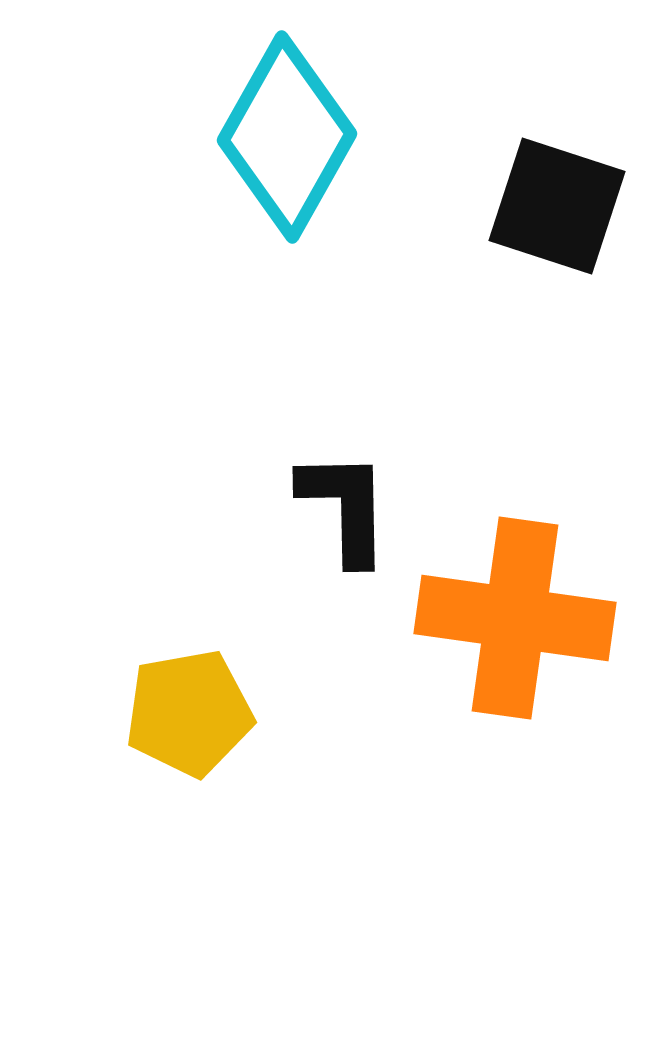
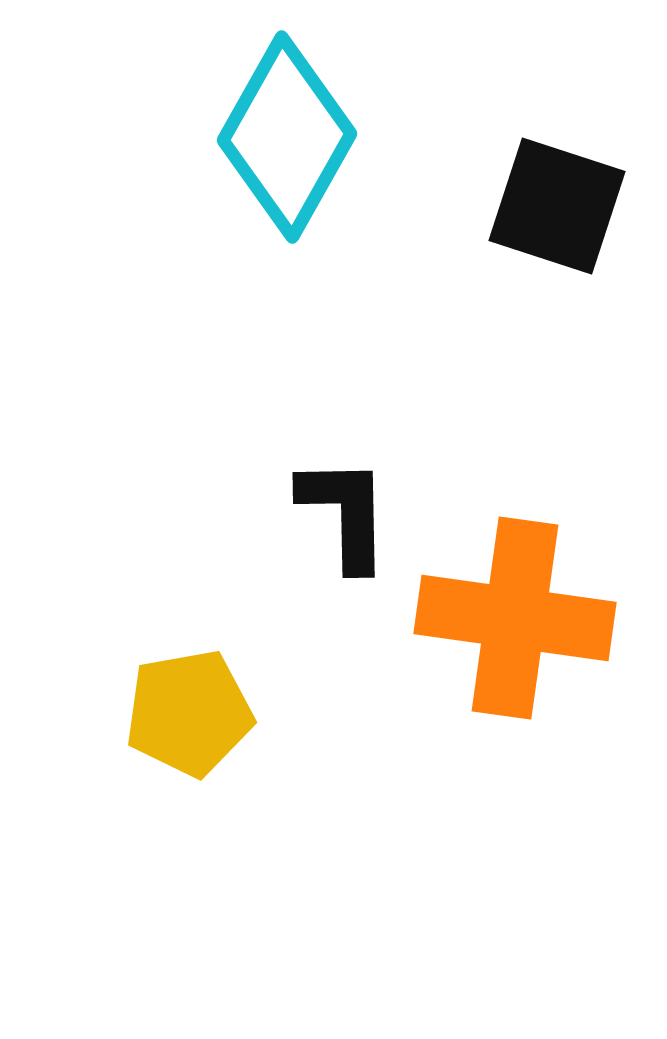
black L-shape: moved 6 px down
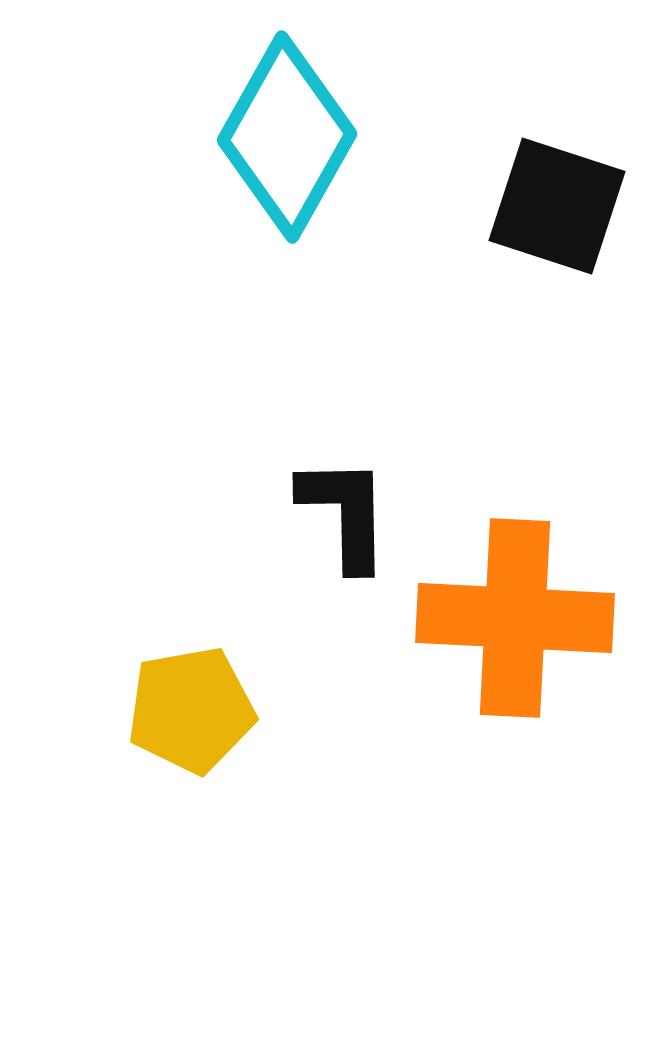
orange cross: rotated 5 degrees counterclockwise
yellow pentagon: moved 2 px right, 3 px up
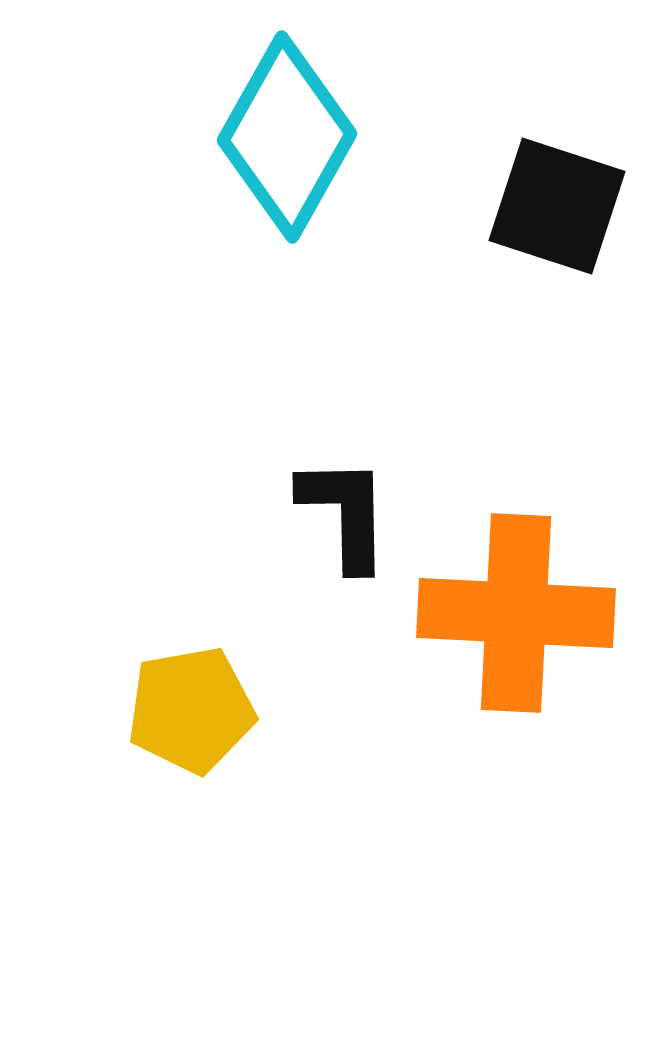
orange cross: moved 1 px right, 5 px up
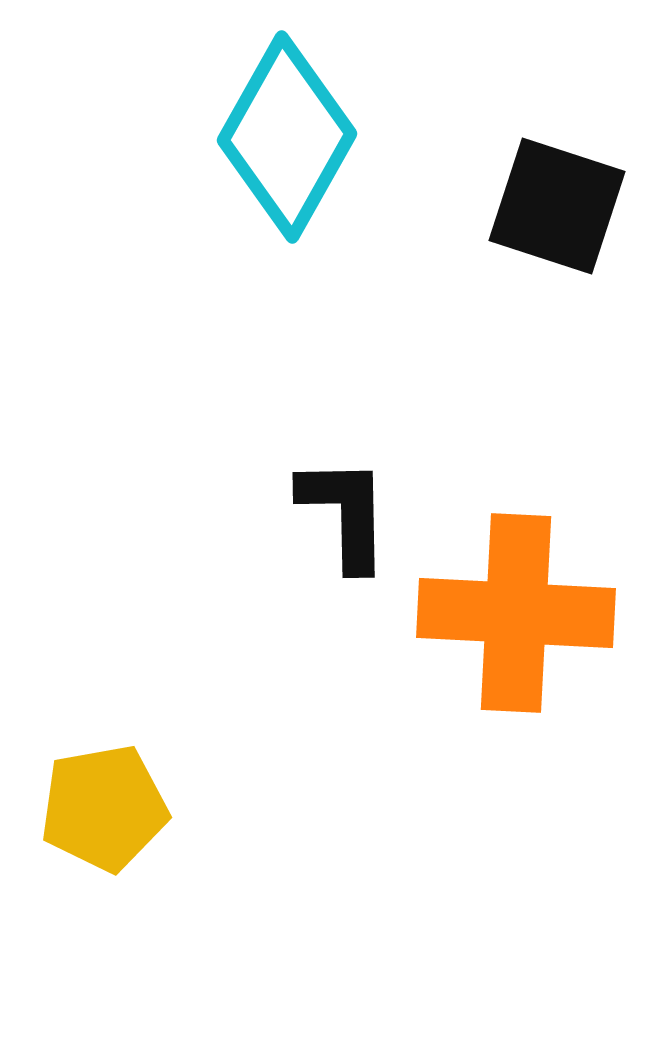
yellow pentagon: moved 87 px left, 98 px down
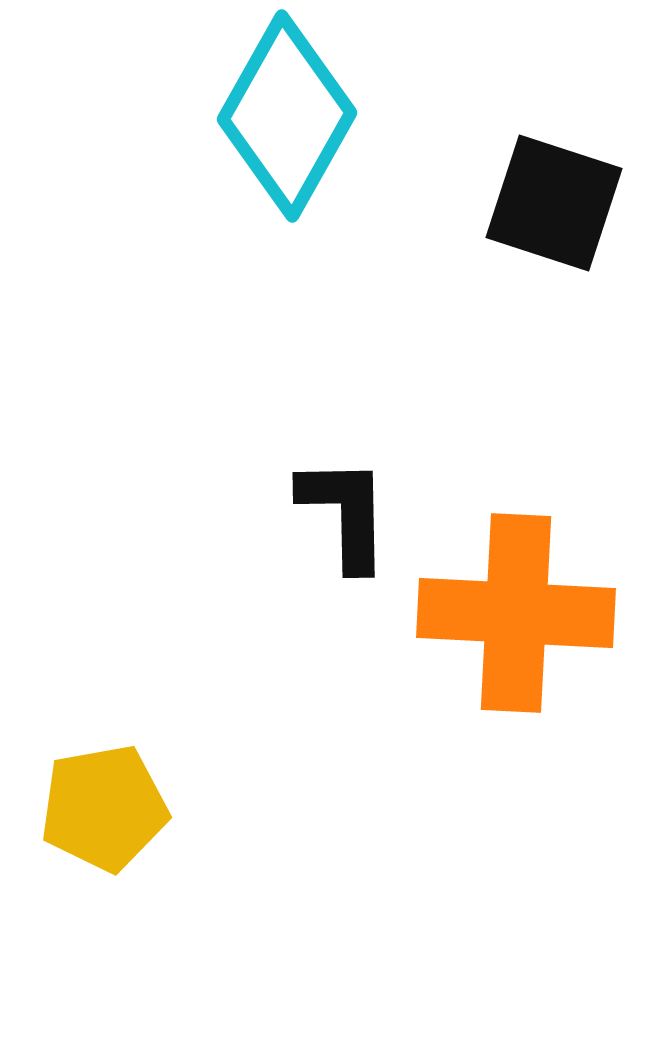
cyan diamond: moved 21 px up
black square: moved 3 px left, 3 px up
